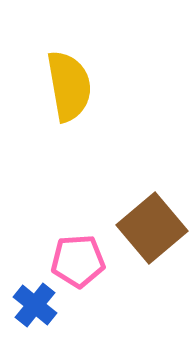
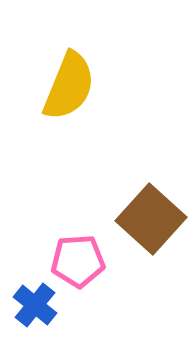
yellow semicircle: rotated 32 degrees clockwise
brown square: moved 1 px left, 9 px up; rotated 8 degrees counterclockwise
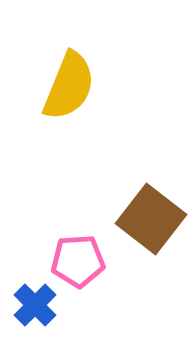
brown square: rotated 4 degrees counterclockwise
blue cross: rotated 6 degrees clockwise
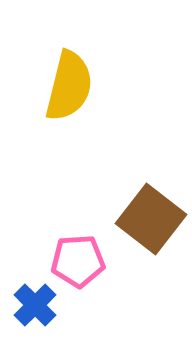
yellow semicircle: rotated 8 degrees counterclockwise
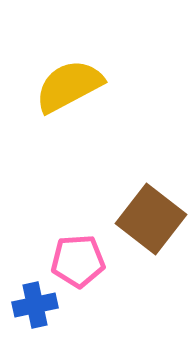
yellow semicircle: rotated 132 degrees counterclockwise
blue cross: rotated 33 degrees clockwise
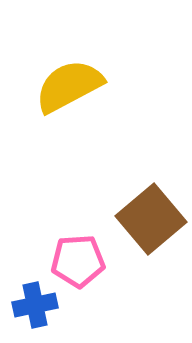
brown square: rotated 12 degrees clockwise
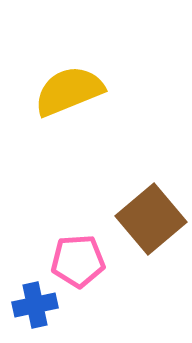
yellow semicircle: moved 5 px down; rotated 6 degrees clockwise
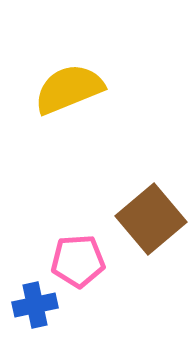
yellow semicircle: moved 2 px up
